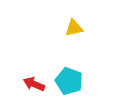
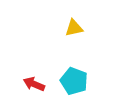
cyan pentagon: moved 5 px right
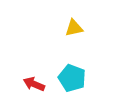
cyan pentagon: moved 2 px left, 3 px up
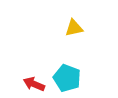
cyan pentagon: moved 5 px left
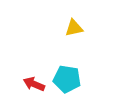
cyan pentagon: moved 1 px down; rotated 12 degrees counterclockwise
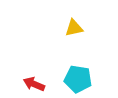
cyan pentagon: moved 11 px right
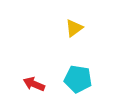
yellow triangle: rotated 24 degrees counterclockwise
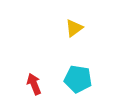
red arrow: rotated 45 degrees clockwise
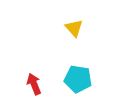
yellow triangle: rotated 36 degrees counterclockwise
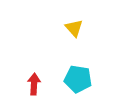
red arrow: rotated 25 degrees clockwise
